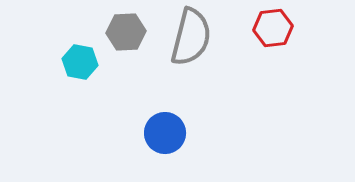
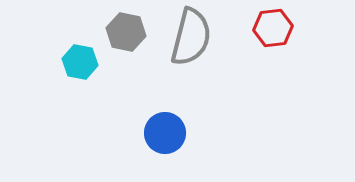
gray hexagon: rotated 15 degrees clockwise
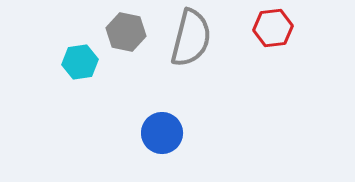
gray semicircle: moved 1 px down
cyan hexagon: rotated 20 degrees counterclockwise
blue circle: moved 3 px left
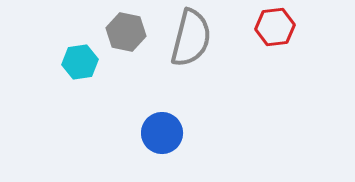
red hexagon: moved 2 px right, 1 px up
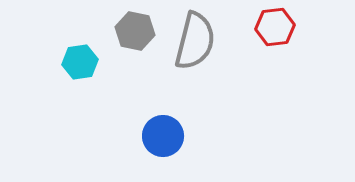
gray hexagon: moved 9 px right, 1 px up
gray semicircle: moved 4 px right, 3 px down
blue circle: moved 1 px right, 3 px down
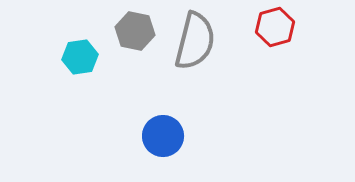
red hexagon: rotated 9 degrees counterclockwise
cyan hexagon: moved 5 px up
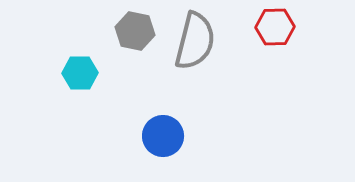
red hexagon: rotated 15 degrees clockwise
cyan hexagon: moved 16 px down; rotated 8 degrees clockwise
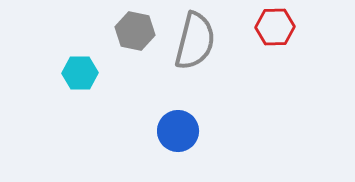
blue circle: moved 15 px right, 5 px up
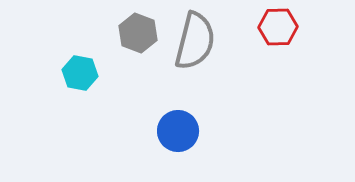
red hexagon: moved 3 px right
gray hexagon: moved 3 px right, 2 px down; rotated 9 degrees clockwise
cyan hexagon: rotated 12 degrees clockwise
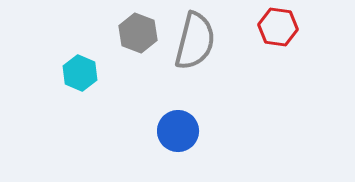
red hexagon: rotated 9 degrees clockwise
cyan hexagon: rotated 12 degrees clockwise
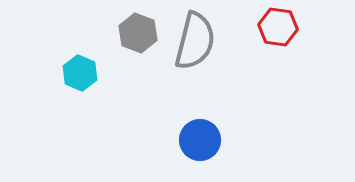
blue circle: moved 22 px right, 9 px down
